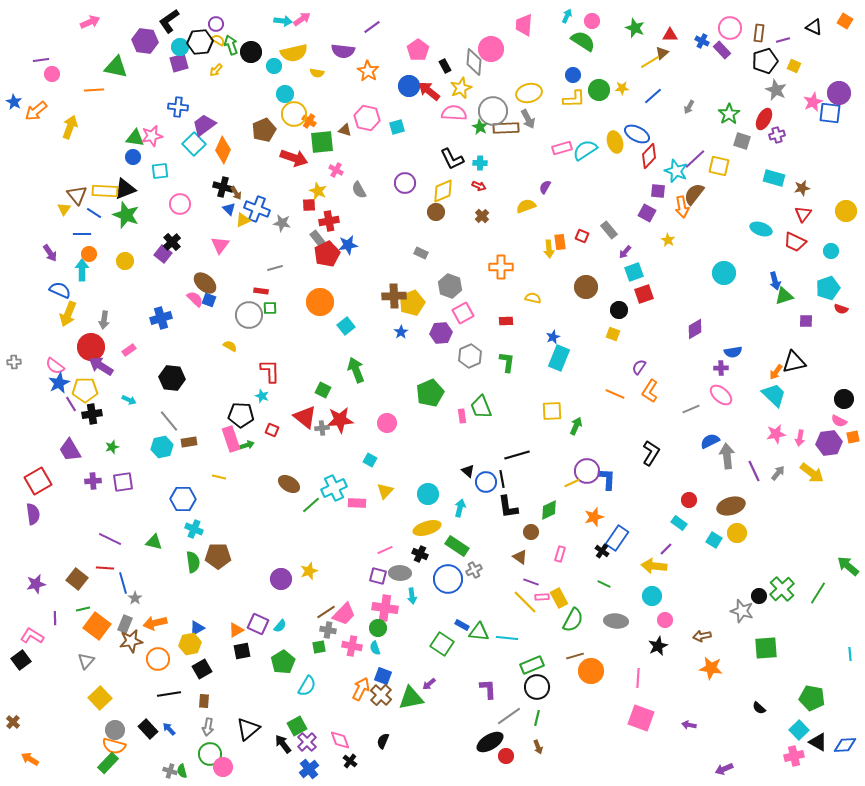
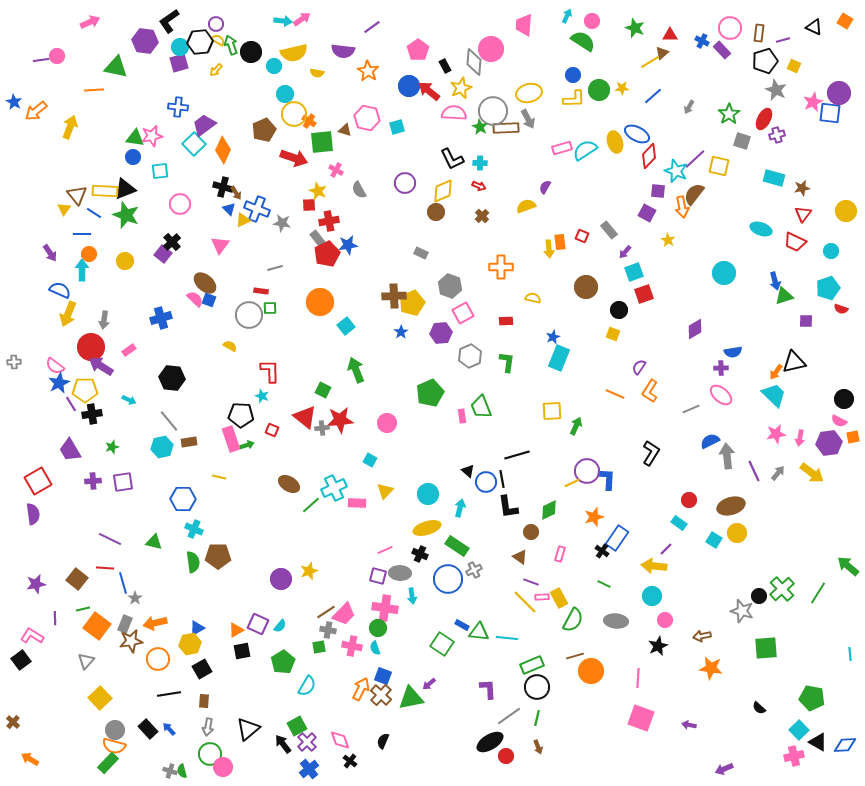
pink circle at (52, 74): moved 5 px right, 18 px up
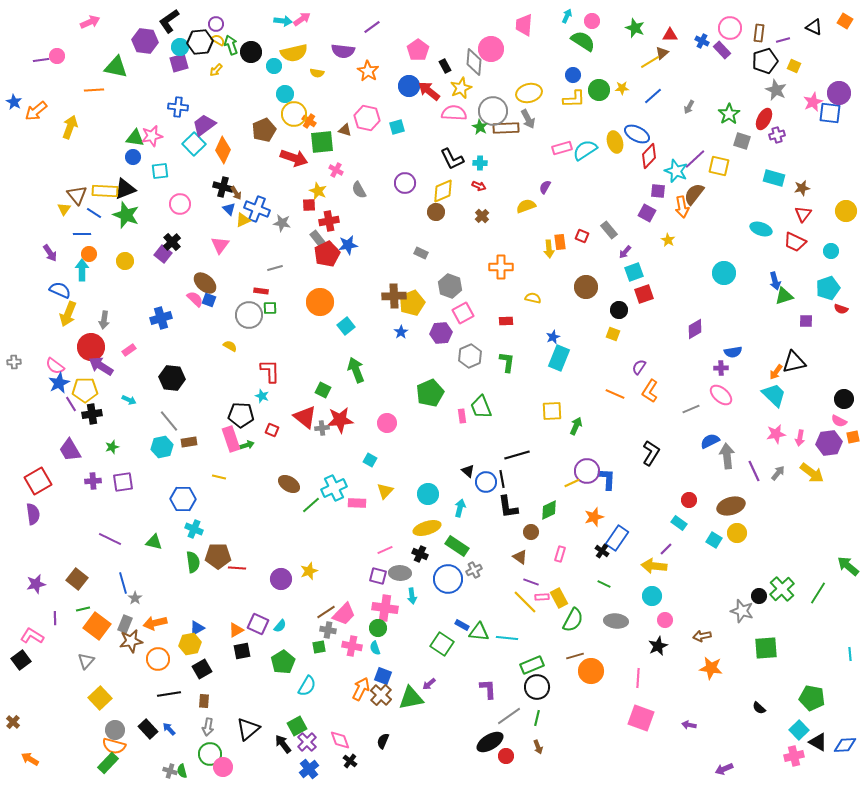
red line at (105, 568): moved 132 px right
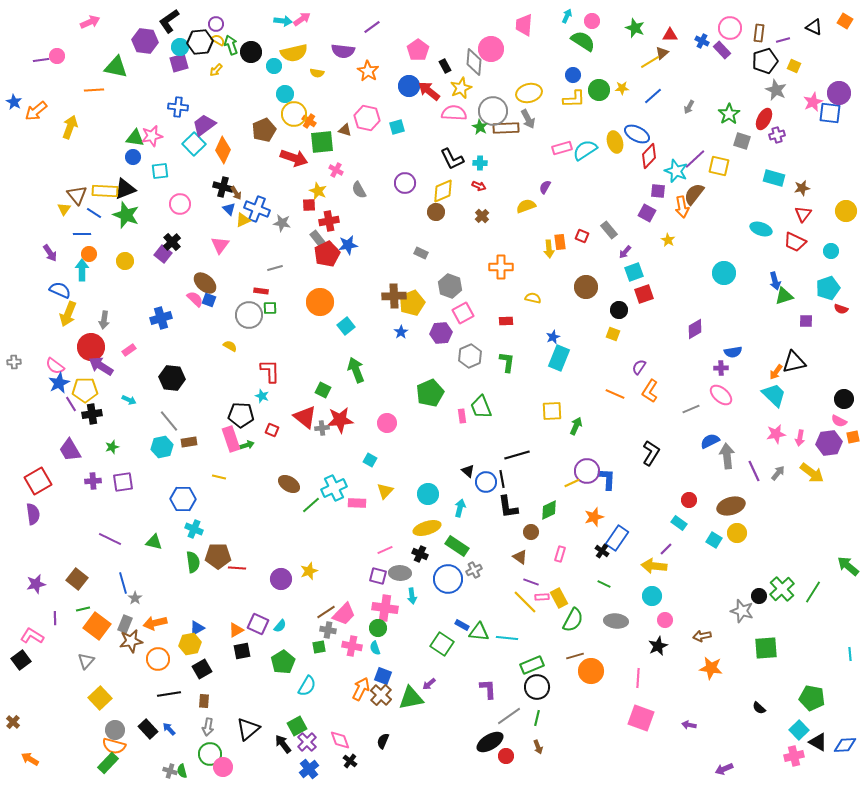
green line at (818, 593): moved 5 px left, 1 px up
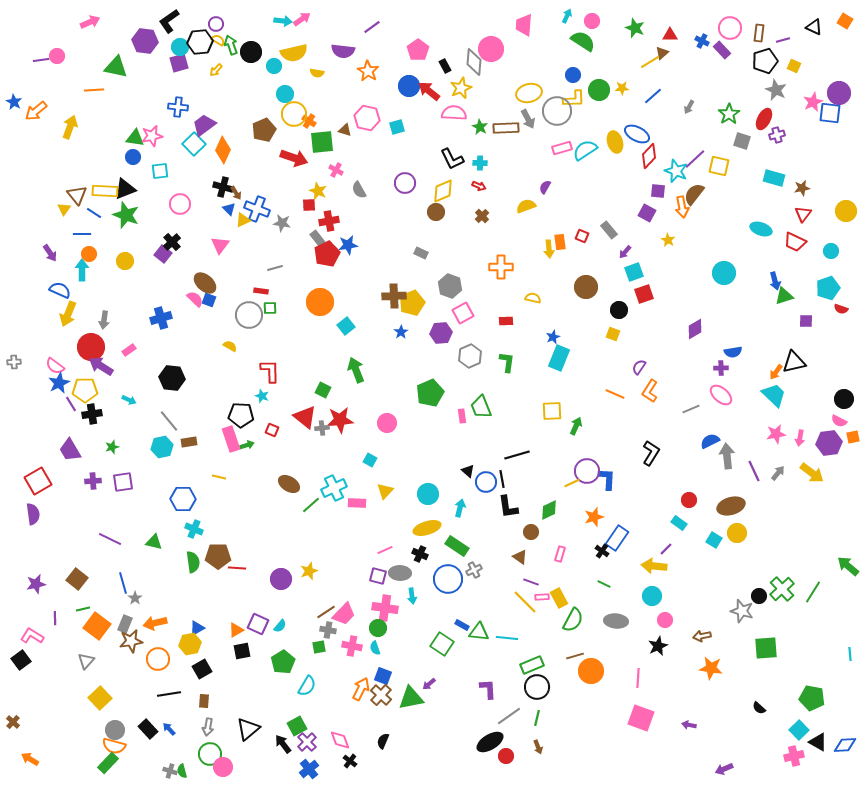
gray circle at (493, 111): moved 64 px right
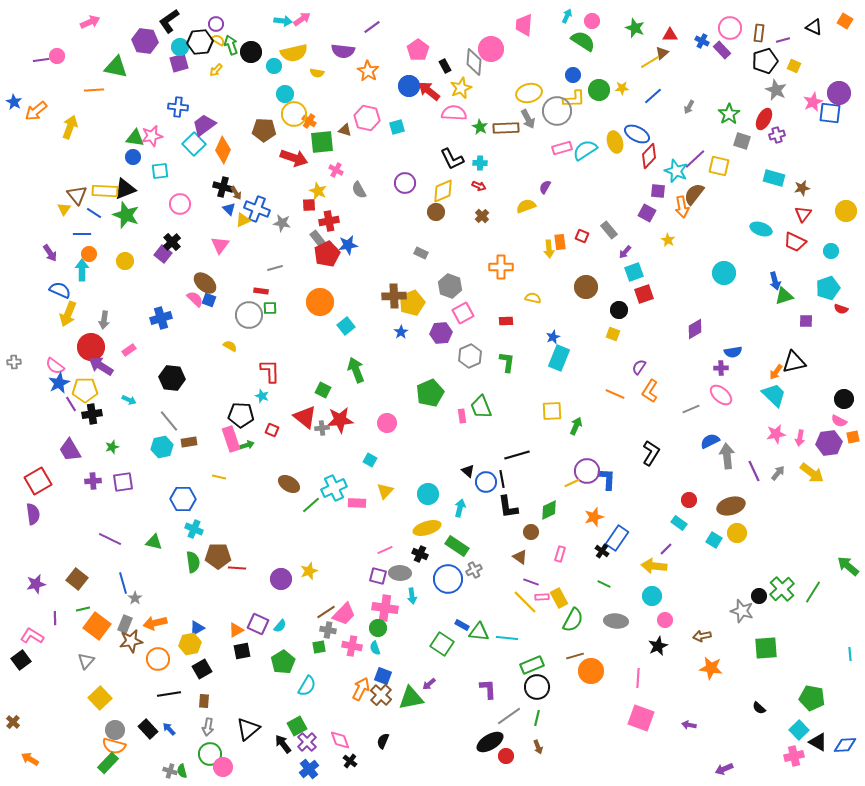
brown pentagon at (264, 130): rotated 25 degrees clockwise
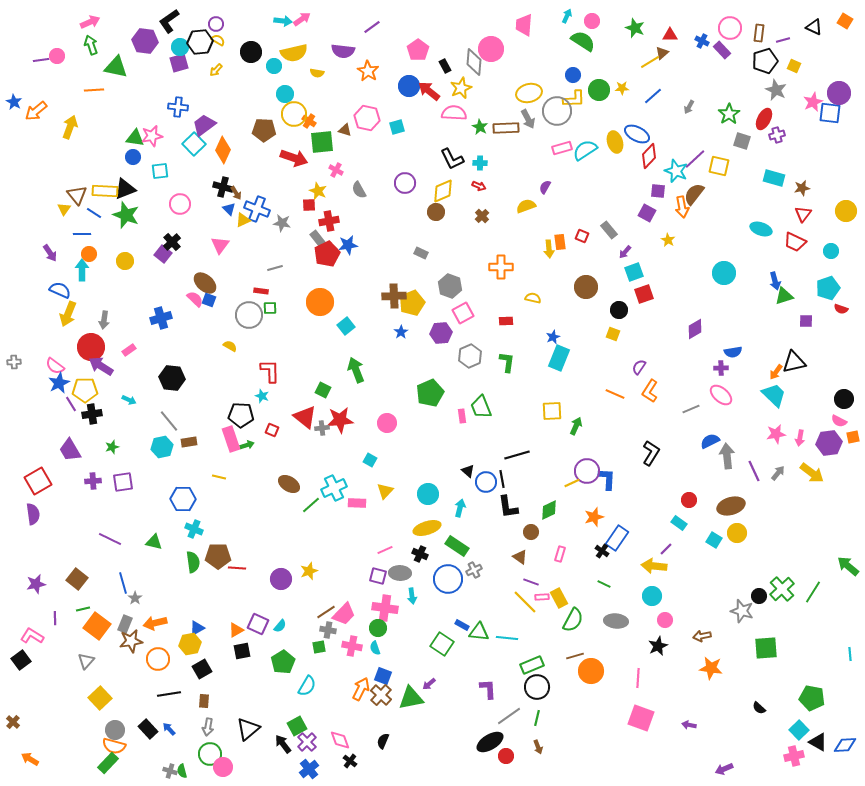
green arrow at (231, 45): moved 140 px left
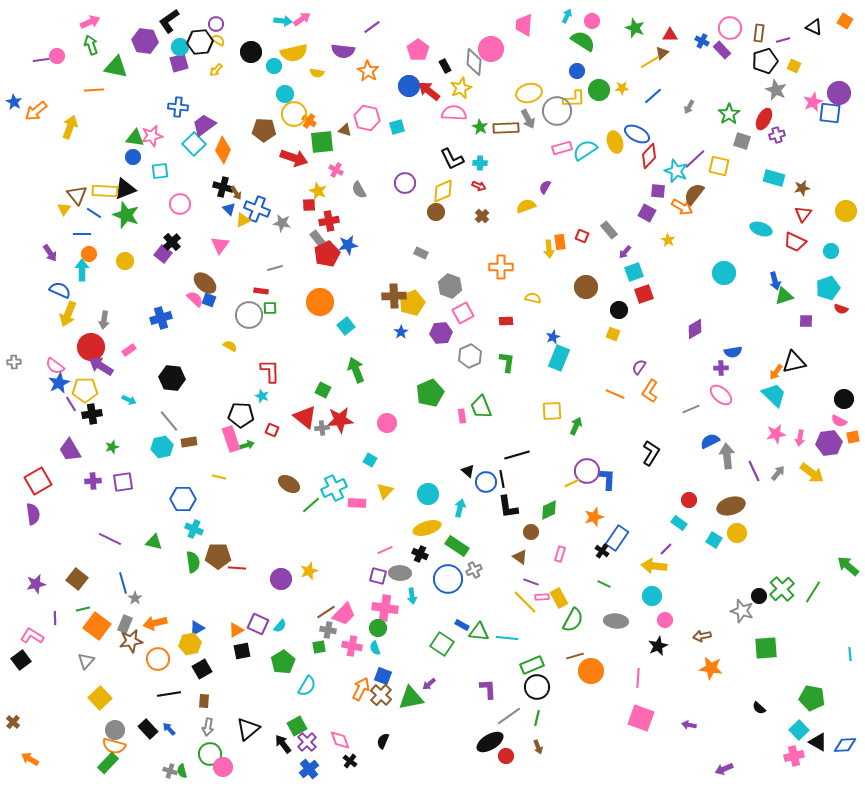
blue circle at (573, 75): moved 4 px right, 4 px up
orange arrow at (682, 207): rotated 50 degrees counterclockwise
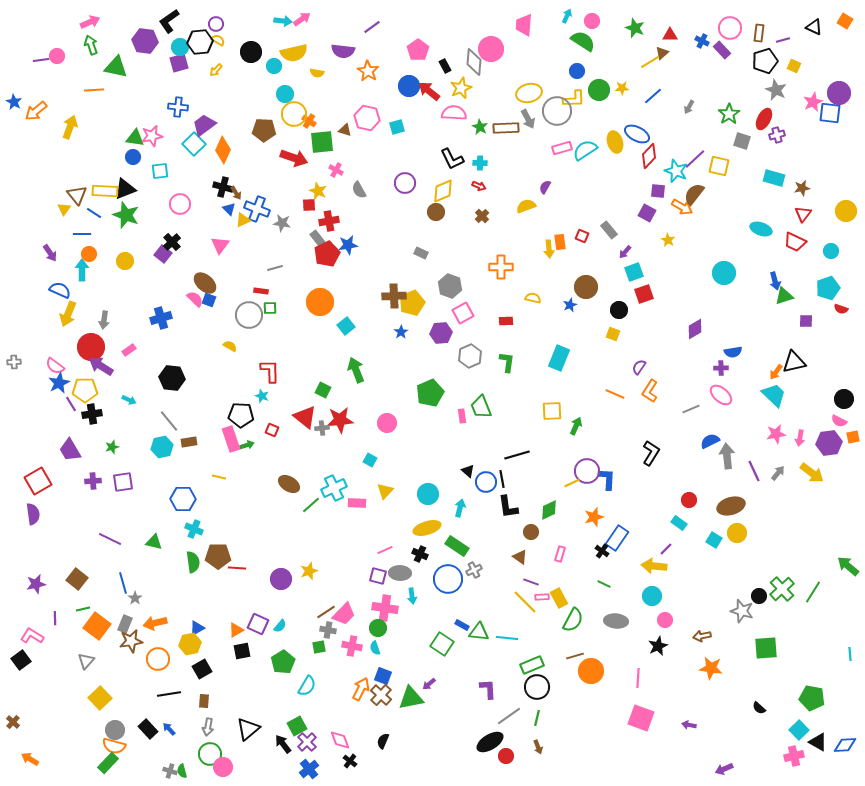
blue star at (553, 337): moved 17 px right, 32 px up
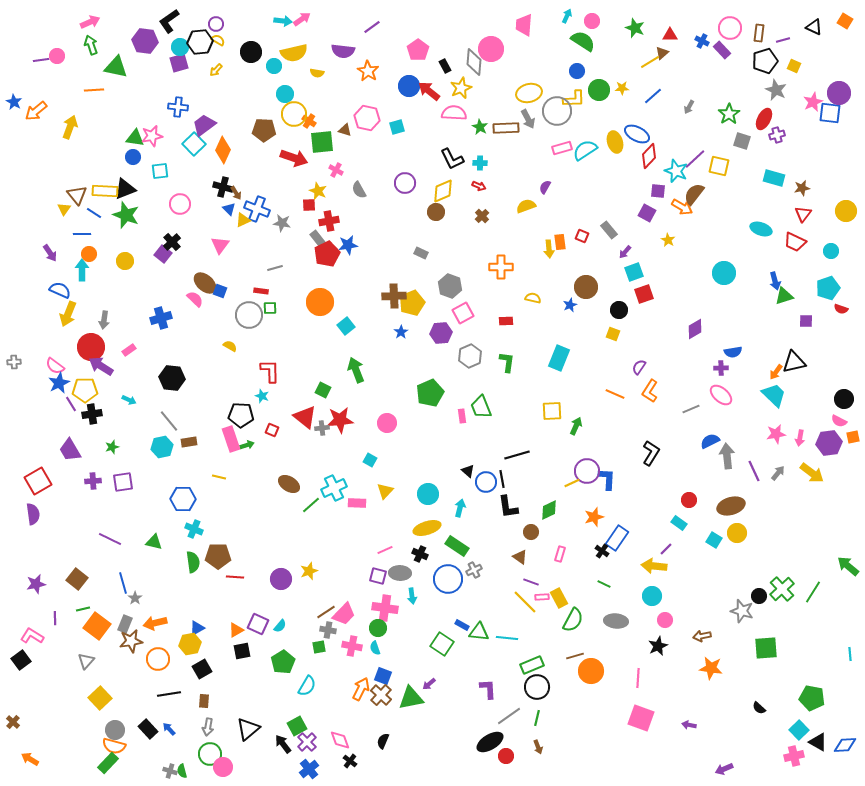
blue square at (209, 300): moved 11 px right, 9 px up
red line at (237, 568): moved 2 px left, 9 px down
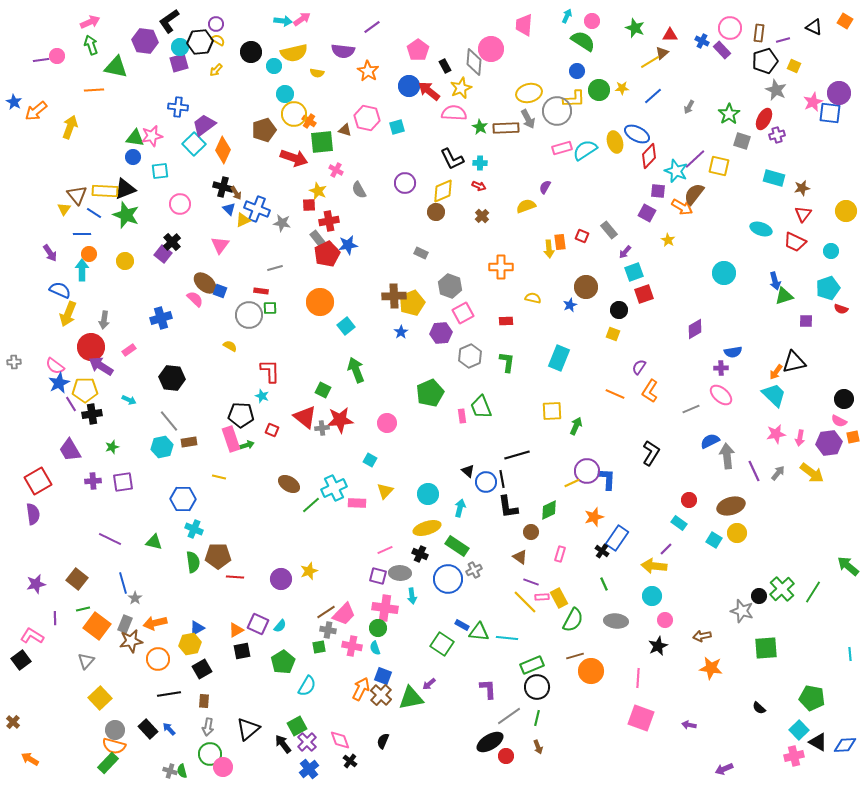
brown pentagon at (264, 130): rotated 20 degrees counterclockwise
green line at (604, 584): rotated 40 degrees clockwise
